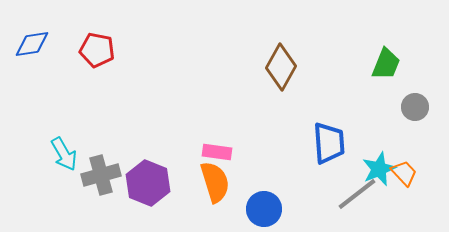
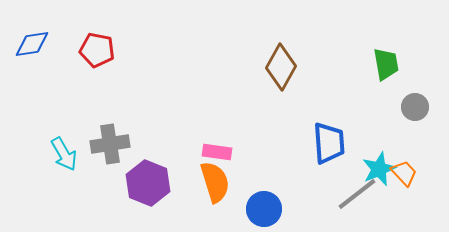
green trapezoid: rotated 32 degrees counterclockwise
gray cross: moved 9 px right, 31 px up; rotated 6 degrees clockwise
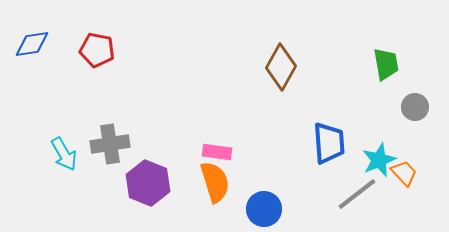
cyan star: moved 9 px up
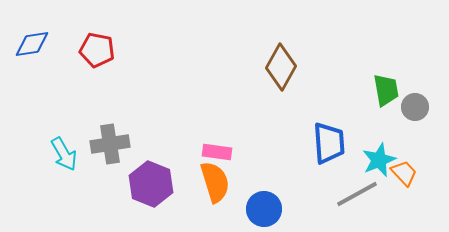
green trapezoid: moved 26 px down
purple hexagon: moved 3 px right, 1 px down
gray line: rotated 9 degrees clockwise
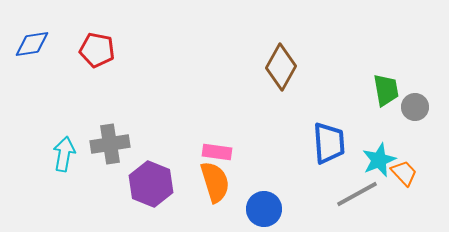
cyan arrow: rotated 140 degrees counterclockwise
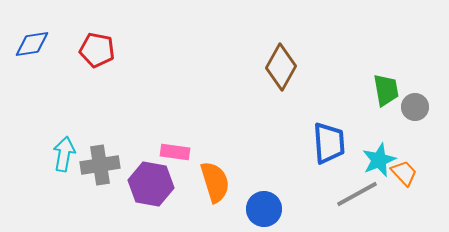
gray cross: moved 10 px left, 21 px down
pink rectangle: moved 42 px left
purple hexagon: rotated 12 degrees counterclockwise
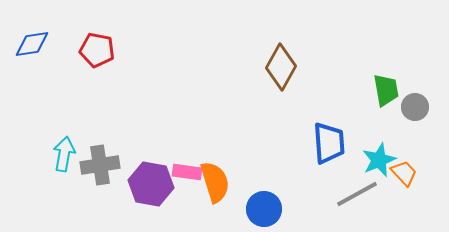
pink rectangle: moved 12 px right, 20 px down
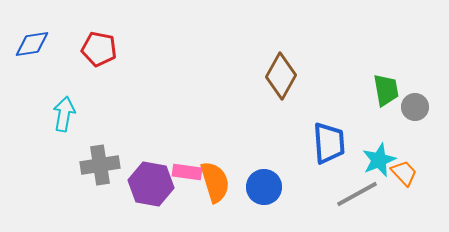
red pentagon: moved 2 px right, 1 px up
brown diamond: moved 9 px down
cyan arrow: moved 40 px up
blue circle: moved 22 px up
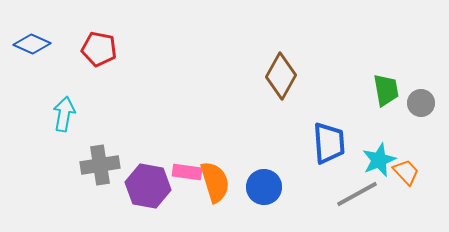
blue diamond: rotated 33 degrees clockwise
gray circle: moved 6 px right, 4 px up
orange trapezoid: moved 2 px right, 1 px up
purple hexagon: moved 3 px left, 2 px down
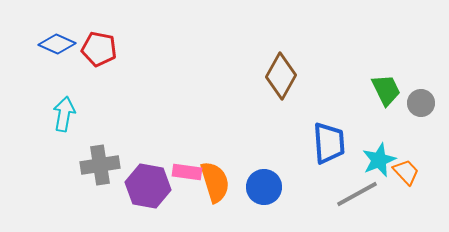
blue diamond: moved 25 px right
green trapezoid: rotated 16 degrees counterclockwise
